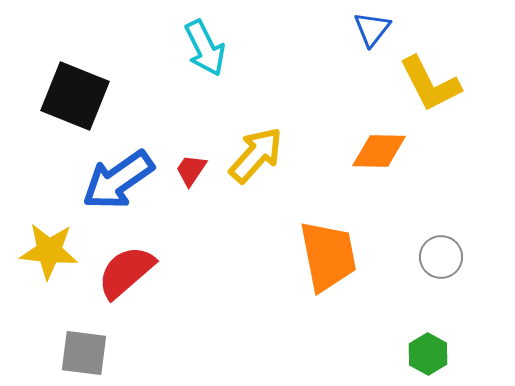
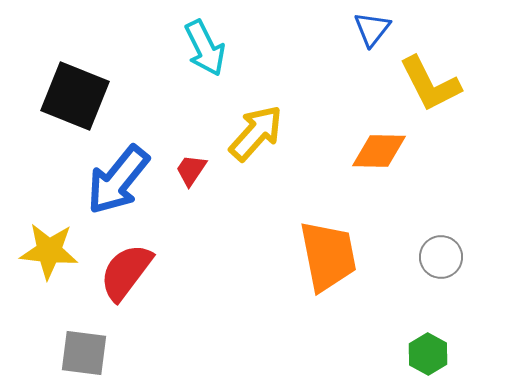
yellow arrow: moved 22 px up
blue arrow: rotated 16 degrees counterclockwise
red semicircle: rotated 12 degrees counterclockwise
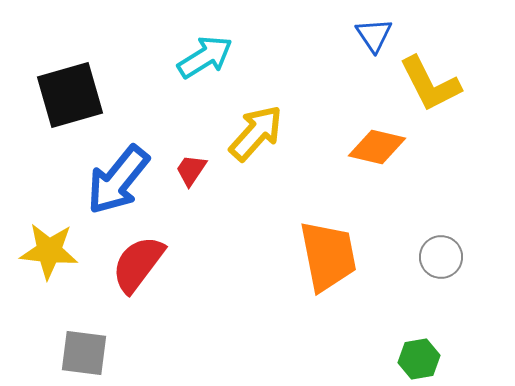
blue triangle: moved 2 px right, 6 px down; rotated 12 degrees counterclockwise
cyan arrow: moved 9 px down; rotated 96 degrees counterclockwise
black square: moved 5 px left, 1 px up; rotated 38 degrees counterclockwise
orange diamond: moved 2 px left, 4 px up; rotated 12 degrees clockwise
red semicircle: moved 12 px right, 8 px up
green hexagon: moved 9 px left, 5 px down; rotated 21 degrees clockwise
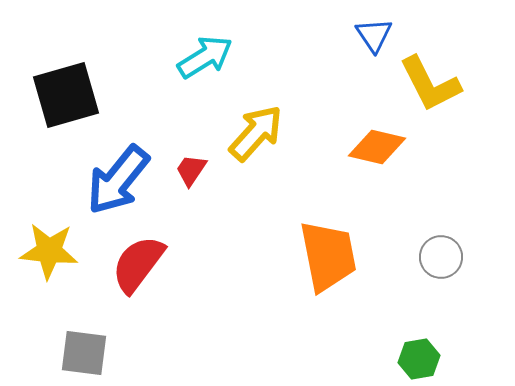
black square: moved 4 px left
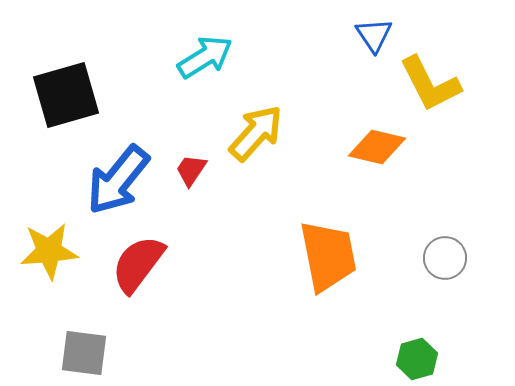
yellow star: rotated 10 degrees counterclockwise
gray circle: moved 4 px right, 1 px down
green hexagon: moved 2 px left; rotated 6 degrees counterclockwise
